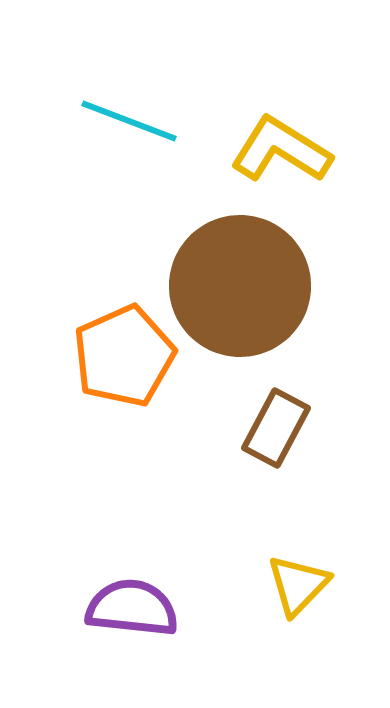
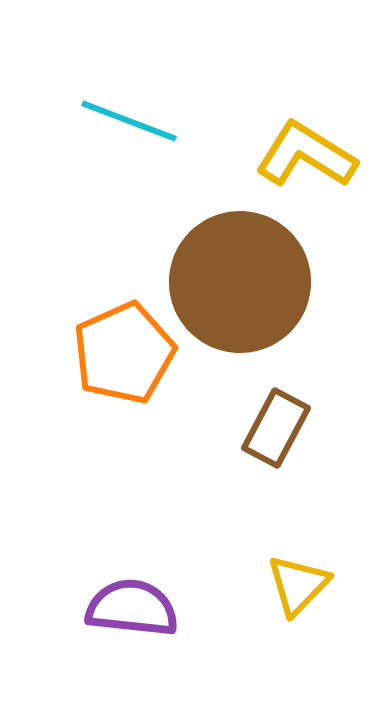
yellow L-shape: moved 25 px right, 5 px down
brown circle: moved 4 px up
orange pentagon: moved 3 px up
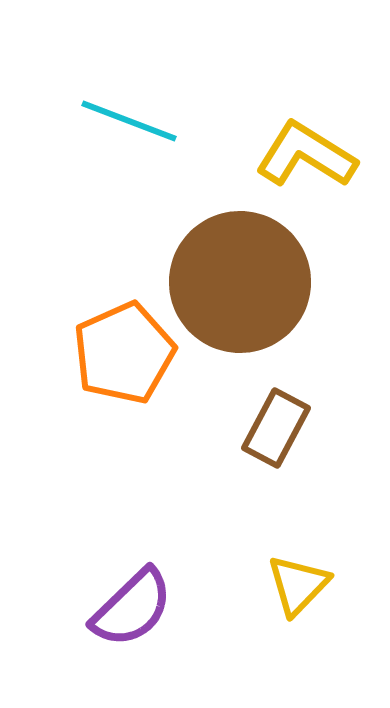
purple semicircle: rotated 130 degrees clockwise
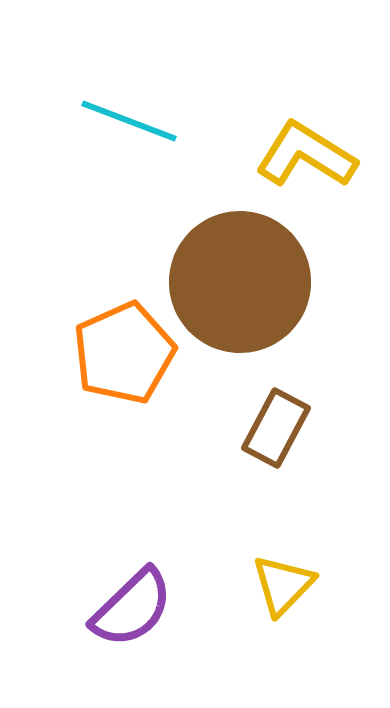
yellow triangle: moved 15 px left
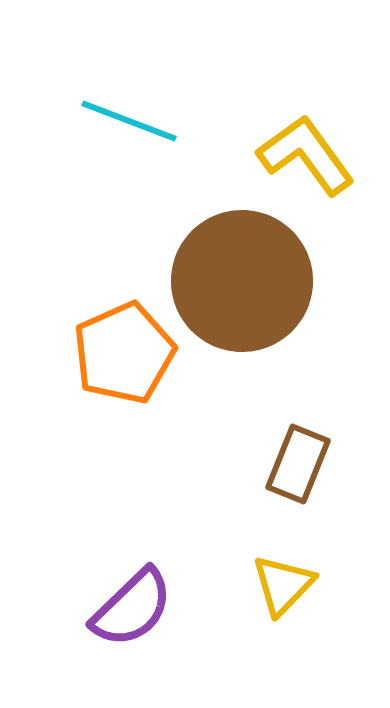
yellow L-shape: rotated 22 degrees clockwise
brown circle: moved 2 px right, 1 px up
brown rectangle: moved 22 px right, 36 px down; rotated 6 degrees counterclockwise
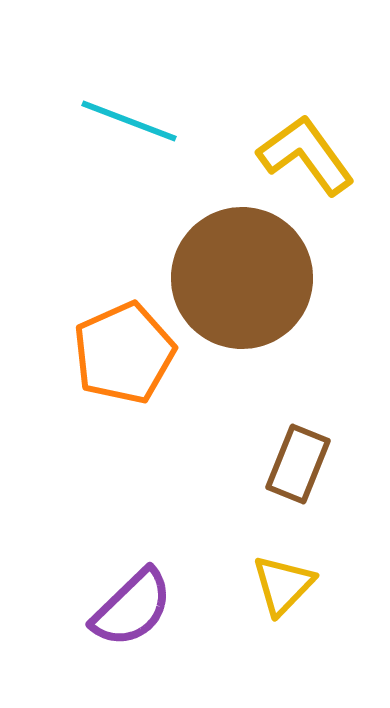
brown circle: moved 3 px up
